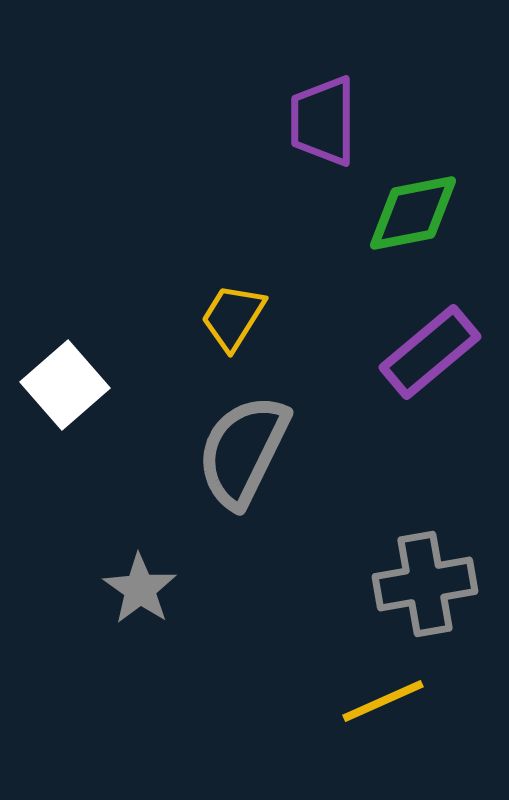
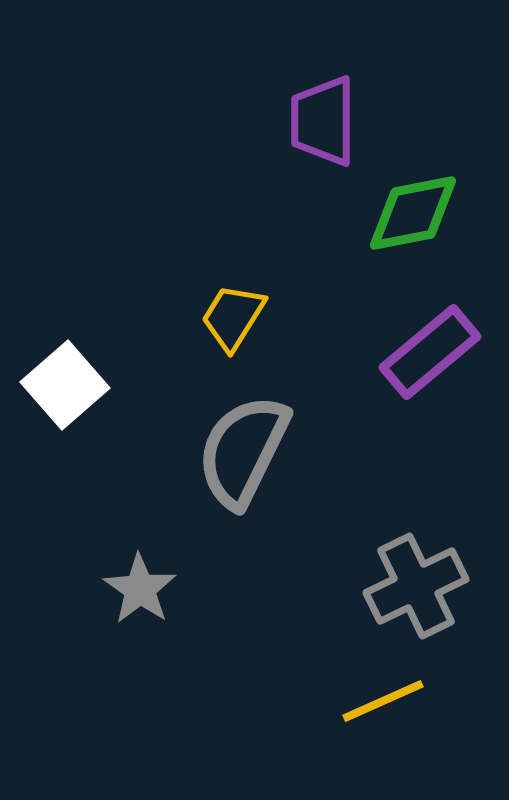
gray cross: moved 9 px left, 2 px down; rotated 16 degrees counterclockwise
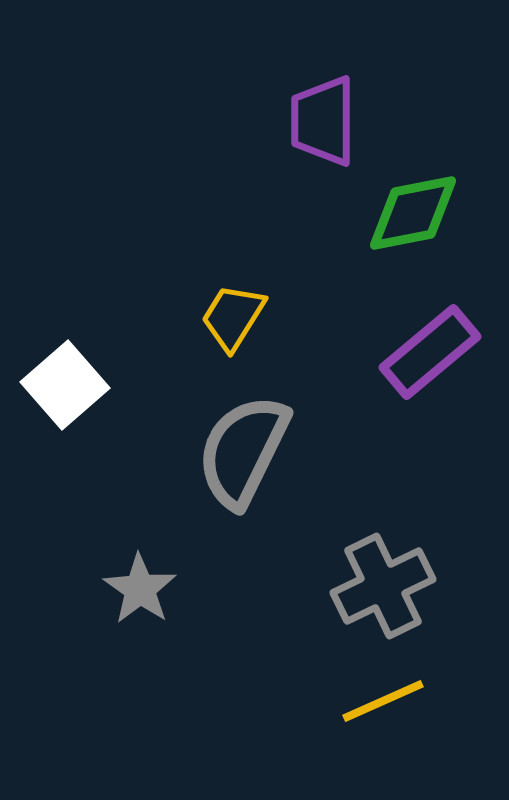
gray cross: moved 33 px left
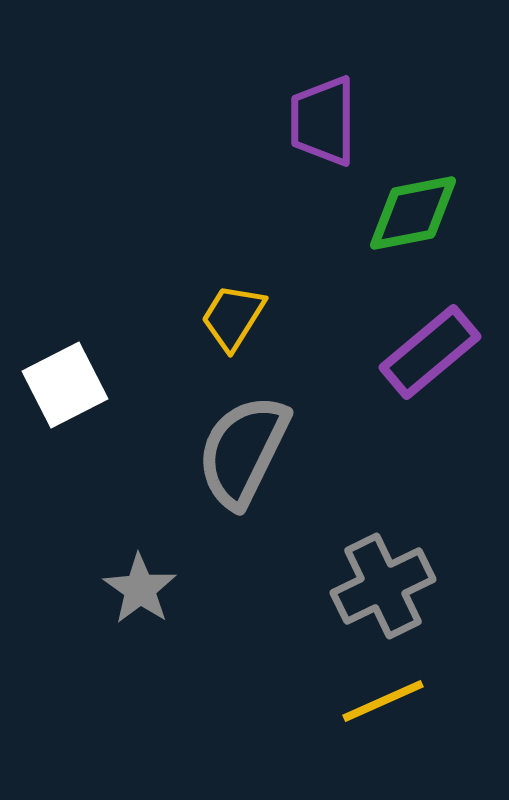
white square: rotated 14 degrees clockwise
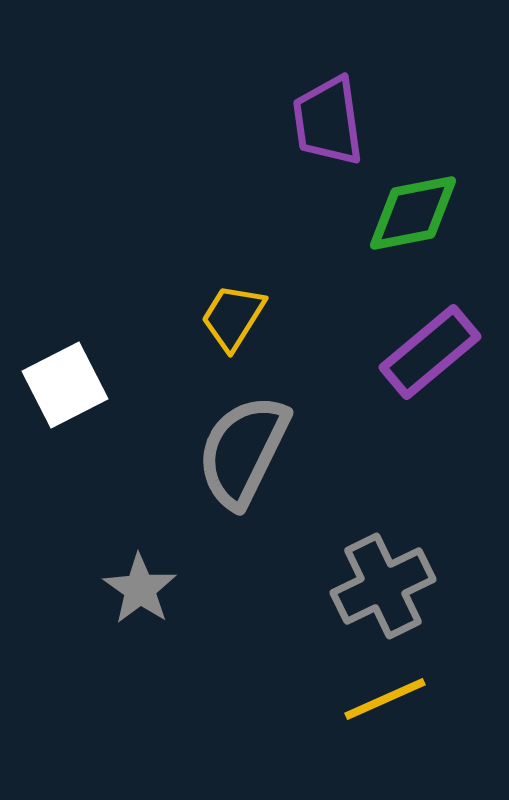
purple trapezoid: moved 5 px right; rotated 8 degrees counterclockwise
yellow line: moved 2 px right, 2 px up
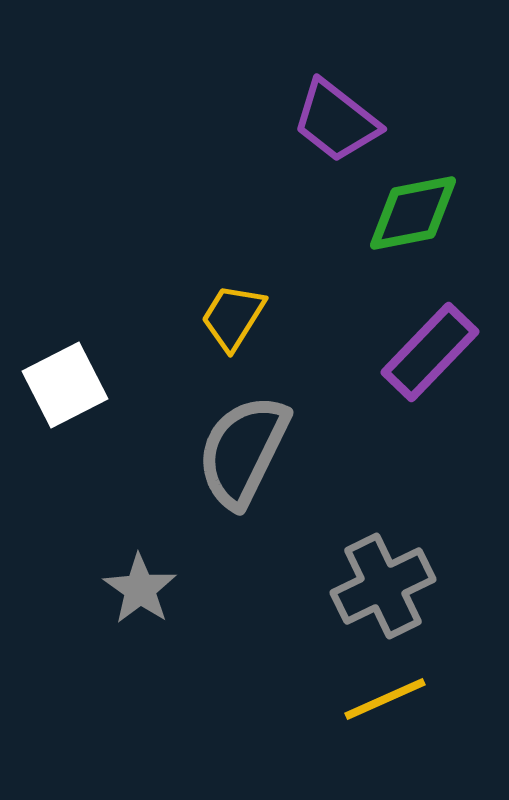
purple trapezoid: moved 8 px right; rotated 44 degrees counterclockwise
purple rectangle: rotated 6 degrees counterclockwise
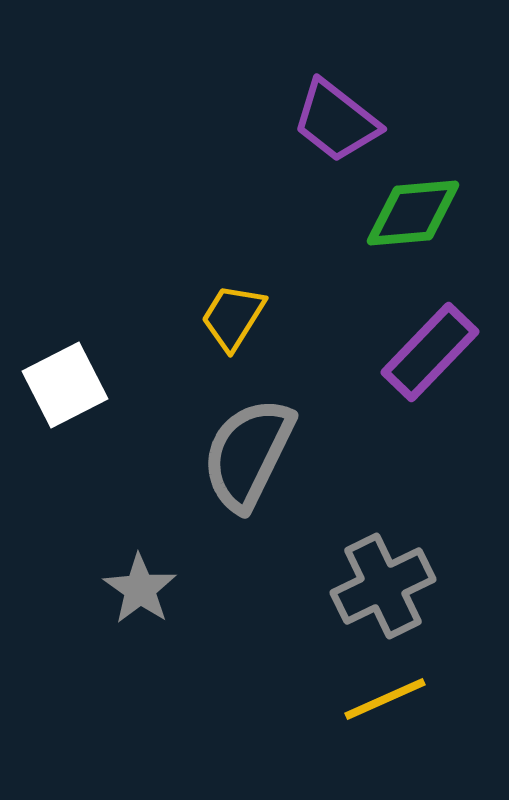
green diamond: rotated 6 degrees clockwise
gray semicircle: moved 5 px right, 3 px down
